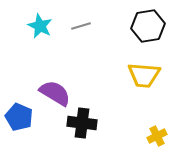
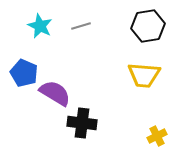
blue pentagon: moved 5 px right, 44 px up
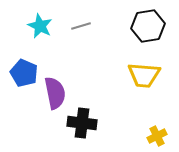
purple semicircle: rotated 48 degrees clockwise
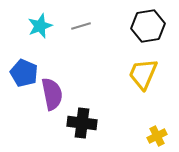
cyan star: rotated 25 degrees clockwise
yellow trapezoid: moved 1 px left, 1 px up; rotated 108 degrees clockwise
purple semicircle: moved 3 px left, 1 px down
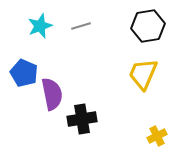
black cross: moved 4 px up; rotated 16 degrees counterclockwise
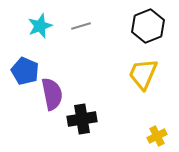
black hexagon: rotated 12 degrees counterclockwise
blue pentagon: moved 1 px right, 2 px up
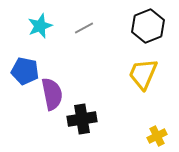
gray line: moved 3 px right, 2 px down; rotated 12 degrees counterclockwise
blue pentagon: rotated 12 degrees counterclockwise
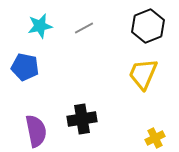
cyan star: rotated 10 degrees clockwise
blue pentagon: moved 4 px up
purple semicircle: moved 16 px left, 37 px down
yellow cross: moved 2 px left, 2 px down
